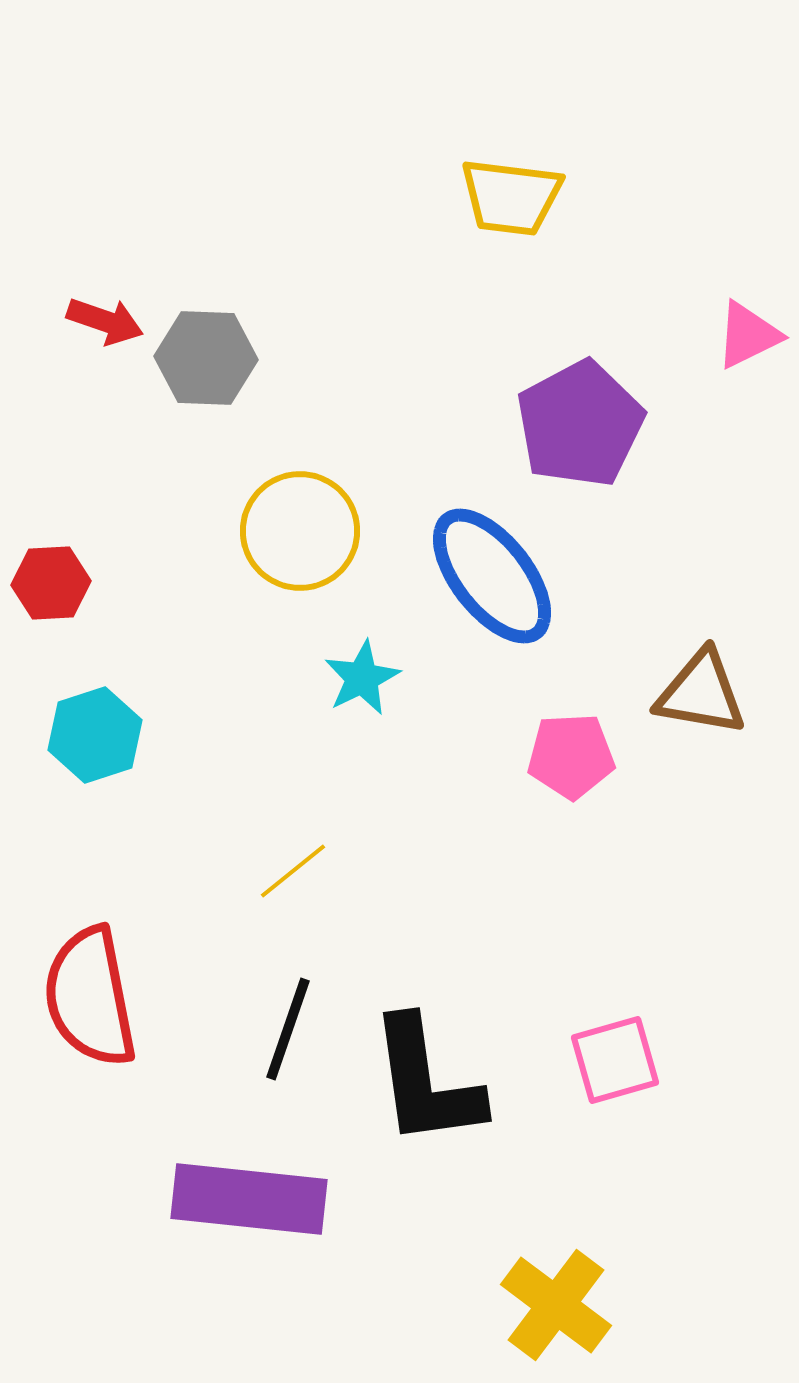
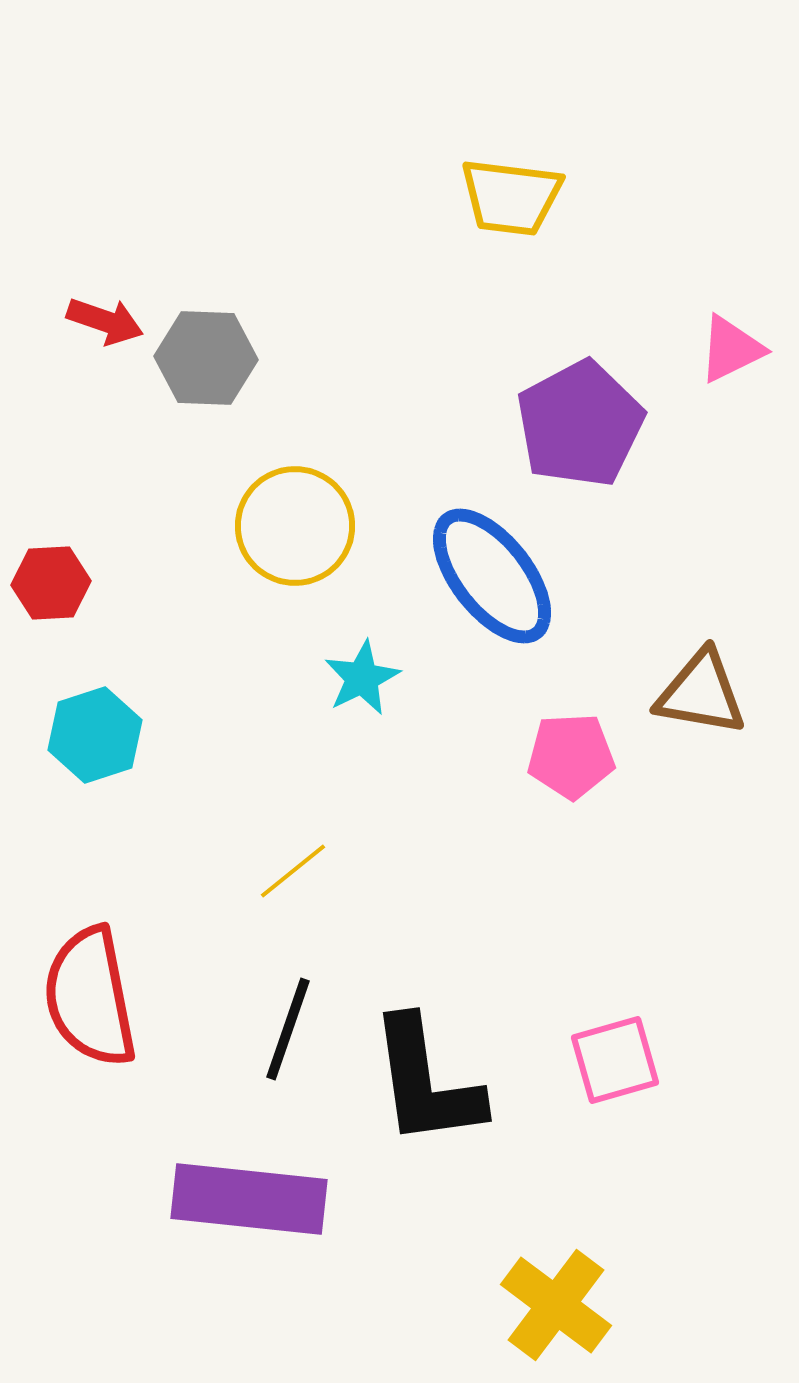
pink triangle: moved 17 px left, 14 px down
yellow circle: moved 5 px left, 5 px up
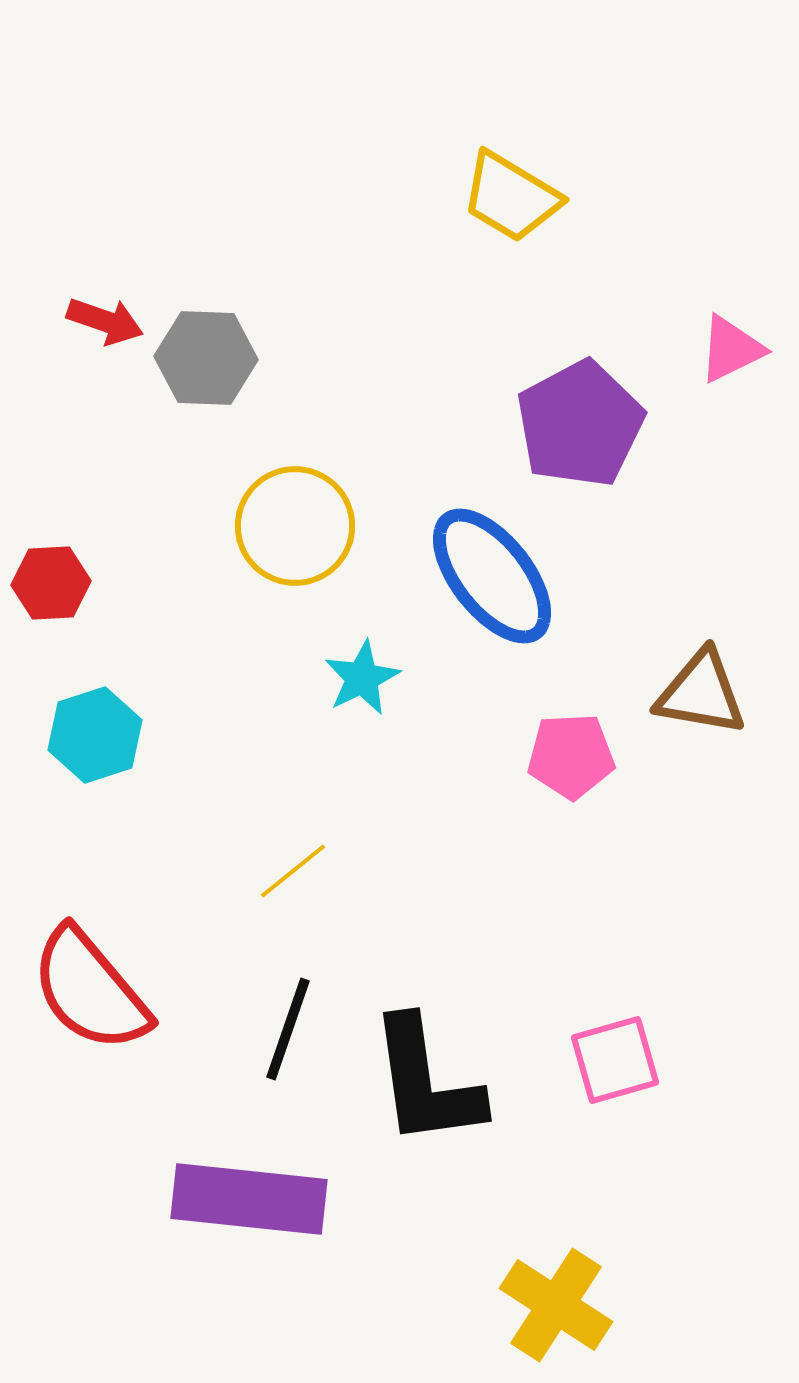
yellow trapezoid: rotated 24 degrees clockwise
red semicircle: moved 7 px up; rotated 29 degrees counterclockwise
yellow cross: rotated 4 degrees counterclockwise
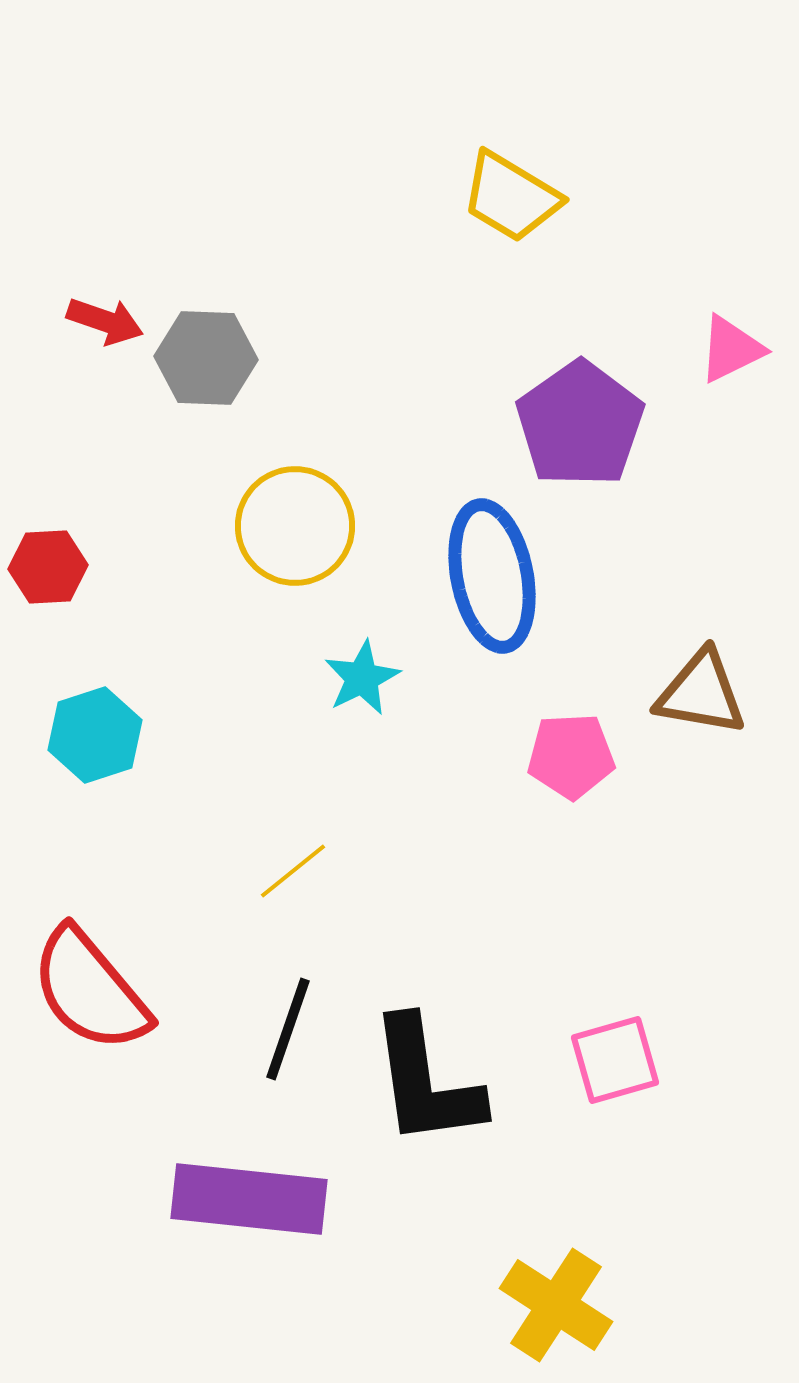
purple pentagon: rotated 7 degrees counterclockwise
blue ellipse: rotated 27 degrees clockwise
red hexagon: moved 3 px left, 16 px up
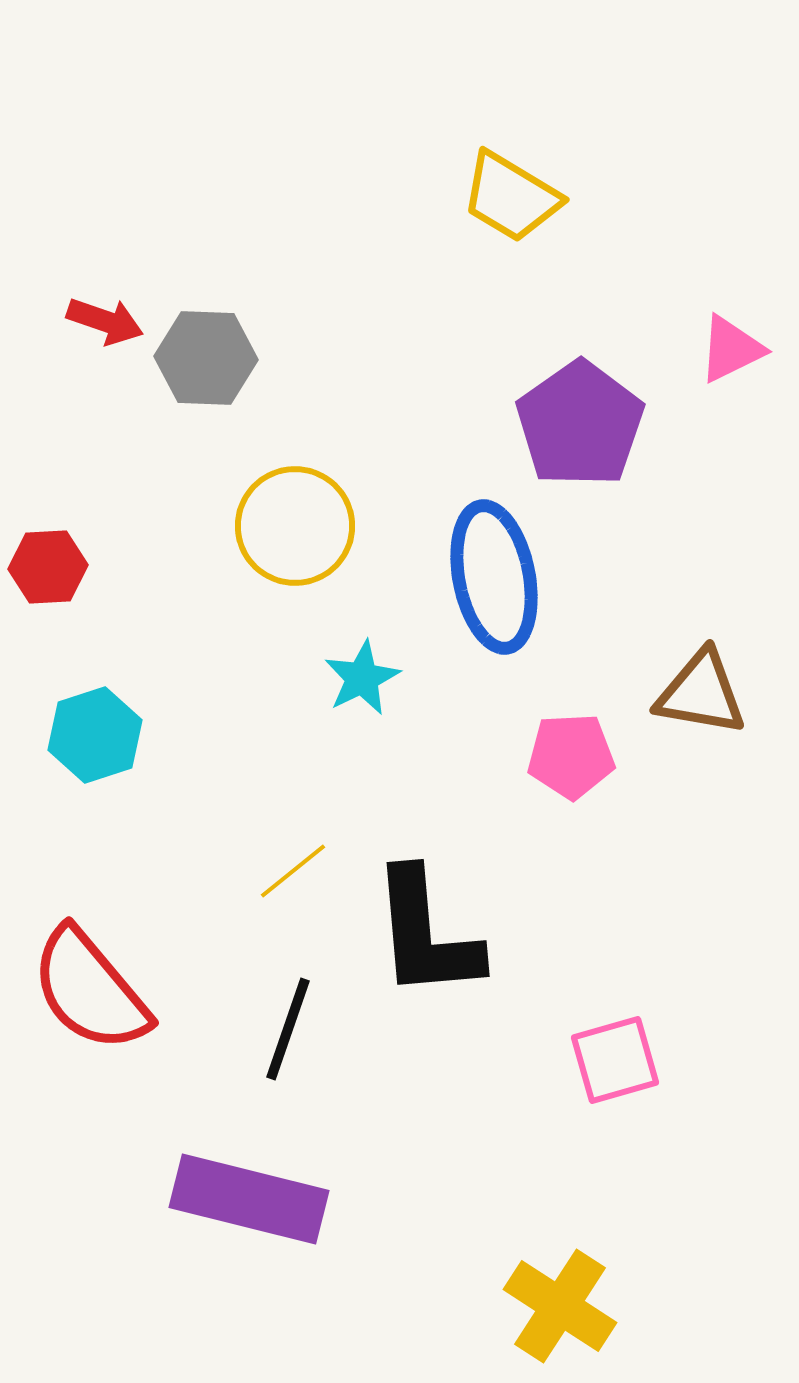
blue ellipse: moved 2 px right, 1 px down
black L-shape: moved 148 px up; rotated 3 degrees clockwise
purple rectangle: rotated 8 degrees clockwise
yellow cross: moved 4 px right, 1 px down
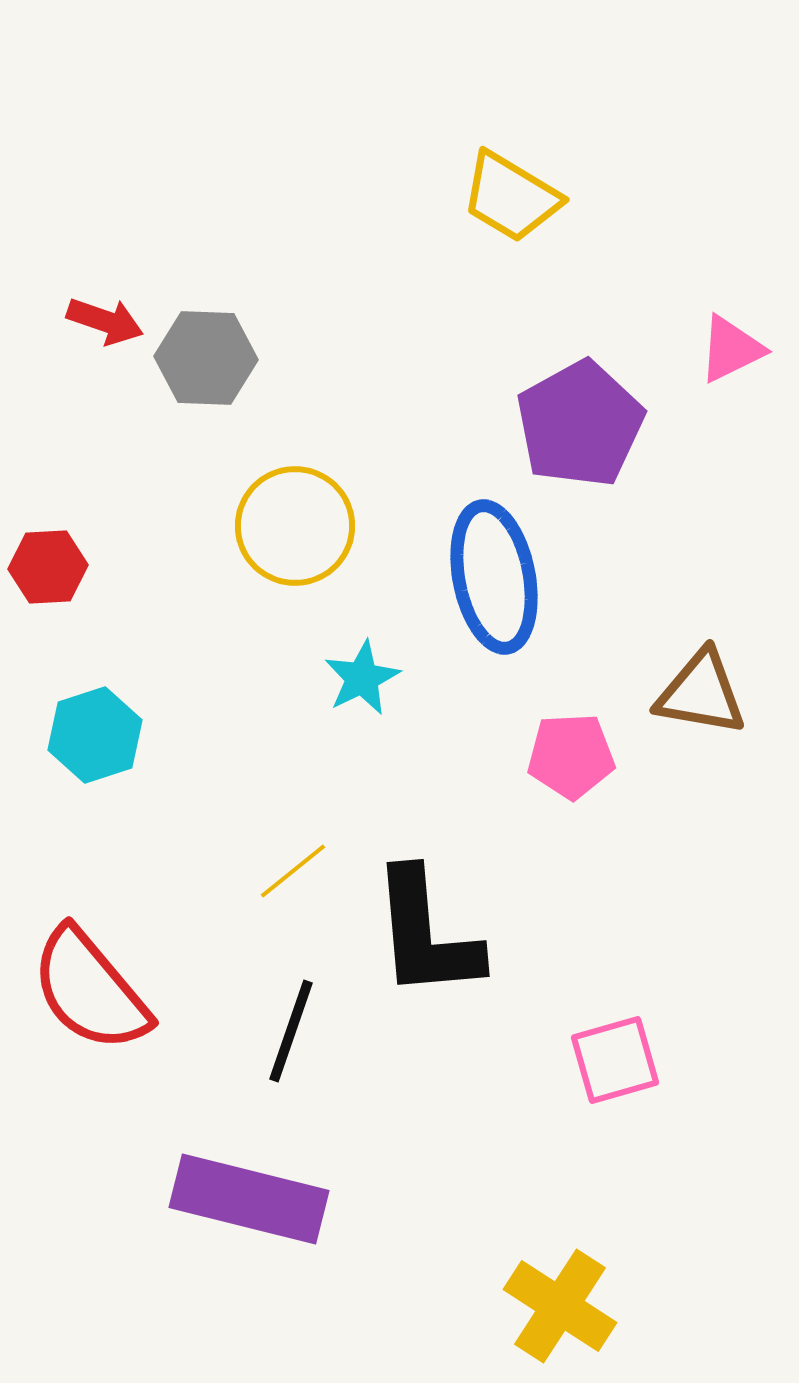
purple pentagon: rotated 6 degrees clockwise
black line: moved 3 px right, 2 px down
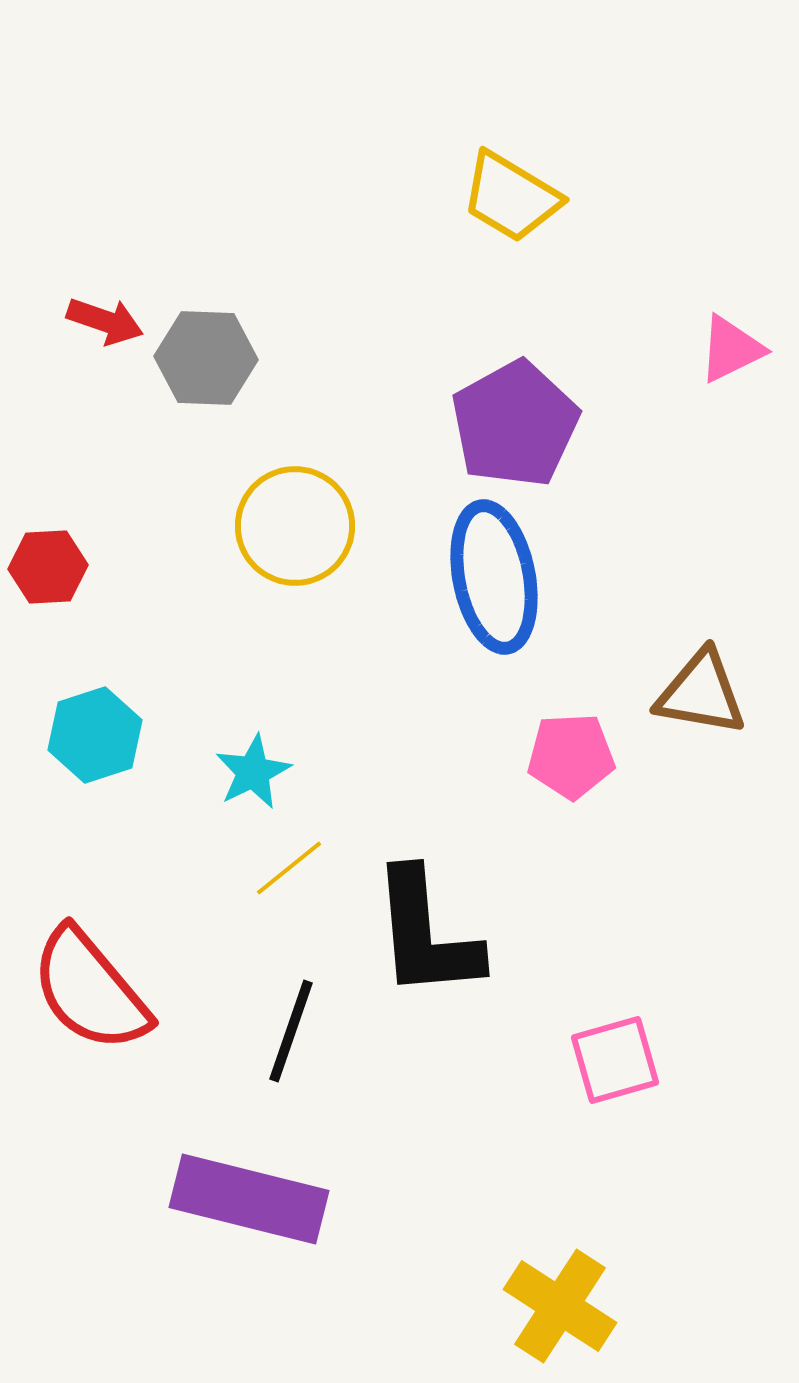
purple pentagon: moved 65 px left
cyan star: moved 109 px left, 94 px down
yellow line: moved 4 px left, 3 px up
